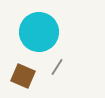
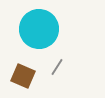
cyan circle: moved 3 px up
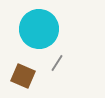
gray line: moved 4 px up
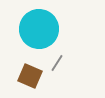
brown square: moved 7 px right
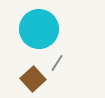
brown square: moved 3 px right, 3 px down; rotated 25 degrees clockwise
